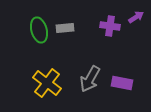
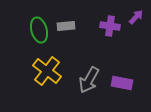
purple arrow: rotated 14 degrees counterclockwise
gray rectangle: moved 1 px right, 2 px up
gray arrow: moved 1 px left, 1 px down
yellow cross: moved 12 px up
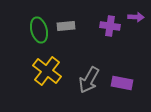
purple arrow: rotated 49 degrees clockwise
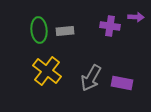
gray rectangle: moved 1 px left, 5 px down
green ellipse: rotated 10 degrees clockwise
gray arrow: moved 2 px right, 2 px up
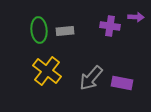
gray arrow: rotated 12 degrees clockwise
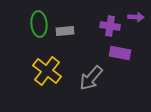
green ellipse: moved 6 px up
purple rectangle: moved 2 px left, 30 px up
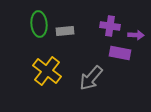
purple arrow: moved 18 px down
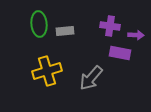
yellow cross: rotated 36 degrees clockwise
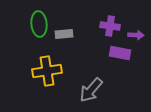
gray rectangle: moved 1 px left, 3 px down
yellow cross: rotated 8 degrees clockwise
gray arrow: moved 12 px down
